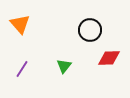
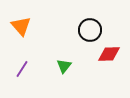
orange triangle: moved 1 px right, 2 px down
red diamond: moved 4 px up
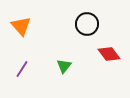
black circle: moved 3 px left, 6 px up
red diamond: rotated 55 degrees clockwise
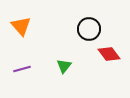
black circle: moved 2 px right, 5 px down
purple line: rotated 42 degrees clockwise
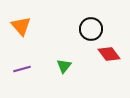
black circle: moved 2 px right
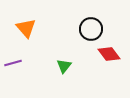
orange triangle: moved 5 px right, 2 px down
purple line: moved 9 px left, 6 px up
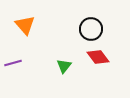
orange triangle: moved 1 px left, 3 px up
red diamond: moved 11 px left, 3 px down
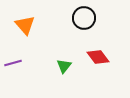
black circle: moved 7 px left, 11 px up
